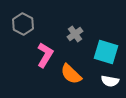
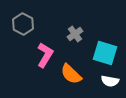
cyan square: moved 1 px left, 1 px down
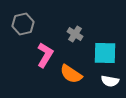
gray hexagon: rotated 20 degrees clockwise
gray cross: rotated 21 degrees counterclockwise
cyan square: rotated 15 degrees counterclockwise
orange semicircle: rotated 10 degrees counterclockwise
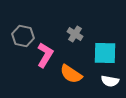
gray hexagon: moved 12 px down; rotated 25 degrees clockwise
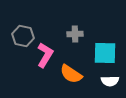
gray cross: rotated 35 degrees counterclockwise
white semicircle: rotated 12 degrees counterclockwise
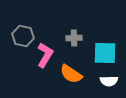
gray cross: moved 1 px left, 4 px down
white semicircle: moved 1 px left
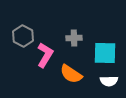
gray hexagon: rotated 15 degrees clockwise
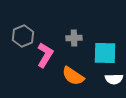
gray hexagon: rotated 10 degrees clockwise
orange semicircle: moved 2 px right, 2 px down
white semicircle: moved 5 px right, 2 px up
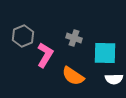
gray cross: rotated 21 degrees clockwise
